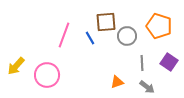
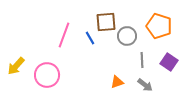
gray line: moved 3 px up
gray arrow: moved 2 px left, 2 px up
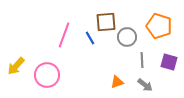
gray circle: moved 1 px down
purple square: rotated 18 degrees counterclockwise
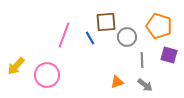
purple square: moved 7 px up
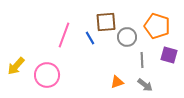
orange pentagon: moved 2 px left
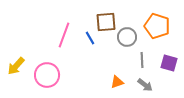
purple square: moved 8 px down
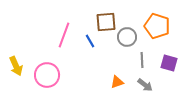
blue line: moved 3 px down
yellow arrow: rotated 66 degrees counterclockwise
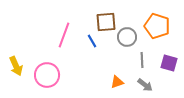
blue line: moved 2 px right
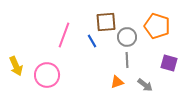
gray line: moved 15 px left
